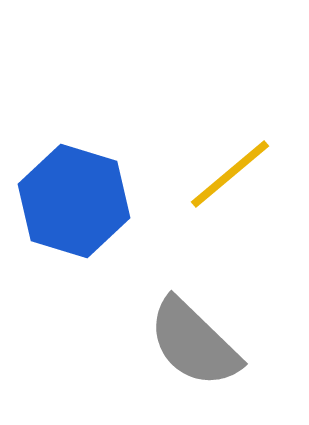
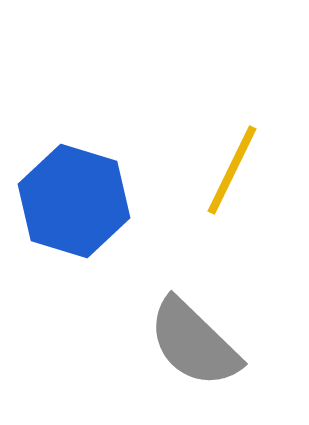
yellow line: moved 2 px right, 4 px up; rotated 24 degrees counterclockwise
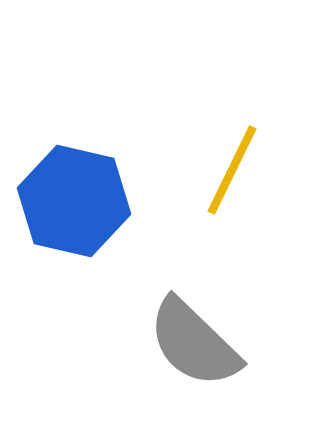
blue hexagon: rotated 4 degrees counterclockwise
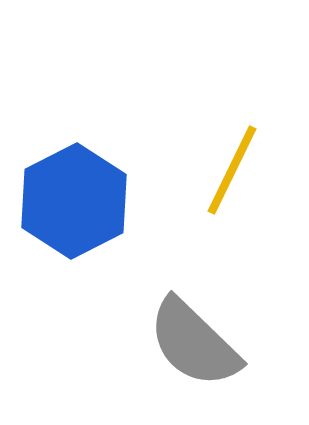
blue hexagon: rotated 20 degrees clockwise
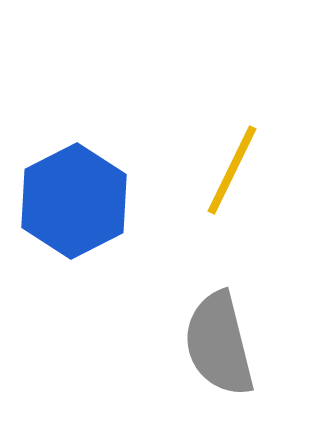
gray semicircle: moved 25 px right, 1 px down; rotated 32 degrees clockwise
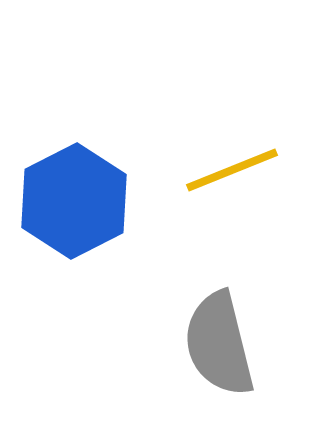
yellow line: rotated 42 degrees clockwise
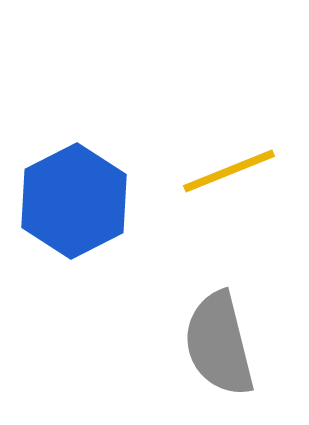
yellow line: moved 3 px left, 1 px down
